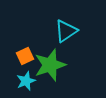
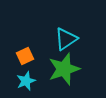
cyan triangle: moved 8 px down
green star: moved 14 px right, 4 px down
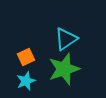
orange square: moved 1 px right, 1 px down
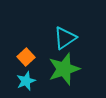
cyan triangle: moved 1 px left, 1 px up
orange square: rotated 18 degrees counterclockwise
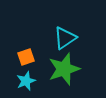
orange square: rotated 24 degrees clockwise
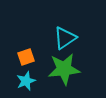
green star: rotated 12 degrees clockwise
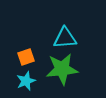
cyan triangle: rotated 30 degrees clockwise
green star: moved 2 px left
